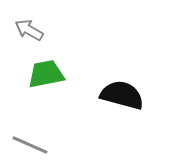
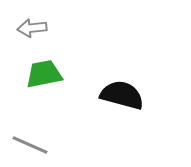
gray arrow: moved 3 px right, 2 px up; rotated 36 degrees counterclockwise
green trapezoid: moved 2 px left
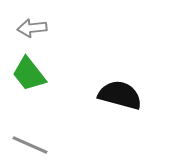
green trapezoid: moved 15 px left; rotated 117 degrees counterclockwise
black semicircle: moved 2 px left
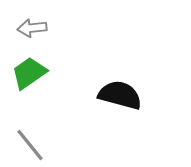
green trapezoid: moved 1 px up; rotated 93 degrees clockwise
gray line: rotated 27 degrees clockwise
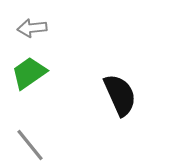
black semicircle: rotated 51 degrees clockwise
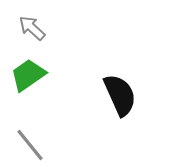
gray arrow: rotated 48 degrees clockwise
green trapezoid: moved 1 px left, 2 px down
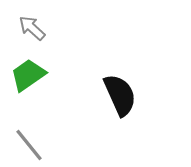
gray line: moved 1 px left
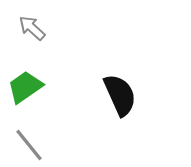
green trapezoid: moved 3 px left, 12 px down
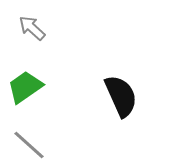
black semicircle: moved 1 px right, 1 px down
gray line: rotated 9 degrees counterclockwise
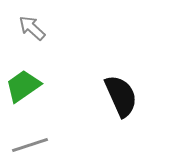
green trapezoid: moved 2 px left, 1 px up
gray line: moved 1 px right; rotated 60 degrees counterclockwise
